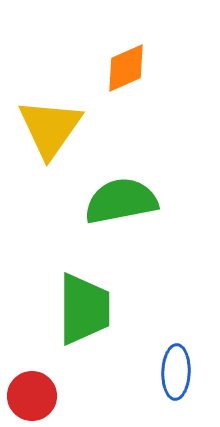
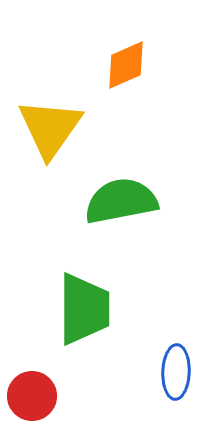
orange diamond: moved 3 px up
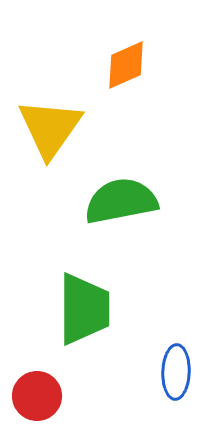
red circle: moved 5 px right
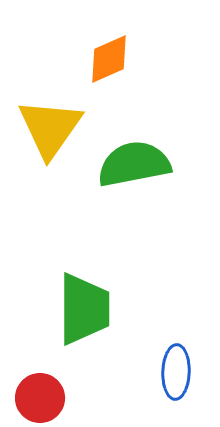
orange diamond: moved 17 px left, 6 px up
green semicircle: moved 13 px right, 37 px up
red circle: moved 3 px right, 2 px down
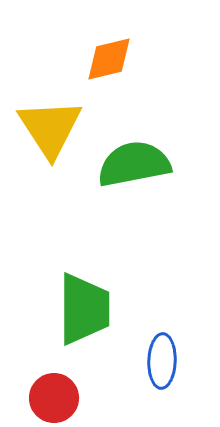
orange diamond: rotated 10 degrees clockwise
yellow triangle: rotated 8 degrees counterclockwise
blue ellipse: moved 14 px left, 11 px up
red circle: moved 14 px right
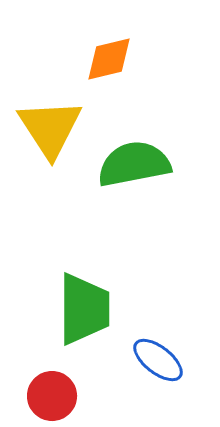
blue ellipse: moved 4 px left, 1 px up; rotated 54 degrees counterclockwise
red circle: moved 2 px left, 2 px up
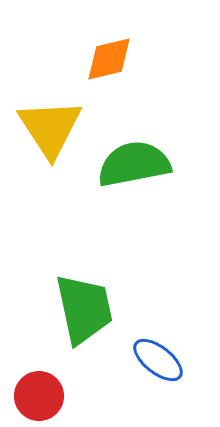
green trapezoid: rotated 12 degrees counterclockwise
red circle: moved 13 px left
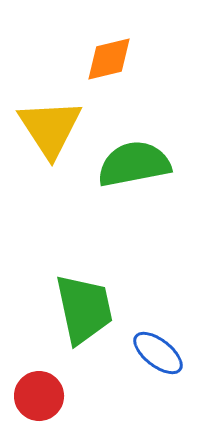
blue ellipse: moved 7 px up
